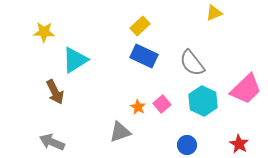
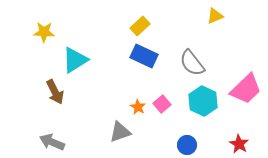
yellow triangle: moved 1 px right, 3 px down
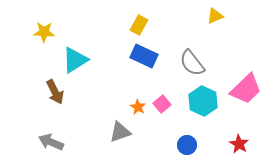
yellow rectangle: moved 1 px left, 1 px up; rotated 18 degrees counterclockwise
gray arrow: moved 1 px left
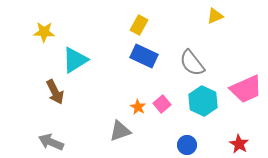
pink trapezoid: rotated 20 degrees clockwise
gray triangle: moved 1 px up
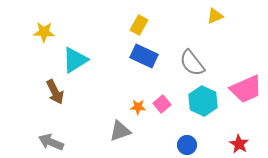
orange star: rotated 28 degrees counterclockwise
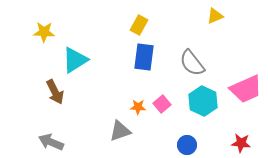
blue rectangle: moved 1 px down; rotated 72 degrees clockwise
red star: moved 2 px right, 1 px up; rotated 24 degrees counterclockwise
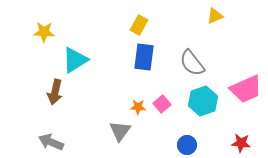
brown arrow: rotated 40 degrees clockwise
cyan hexagon: rotated 16 degrees clockwise
gray triangle: rotated 35 degrees counterclockwise
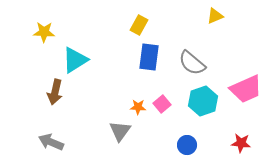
blue rectangle: moved 5 px right
gray semicircle: rotated 12 degrees counterclockwise
